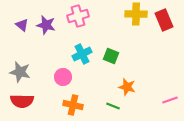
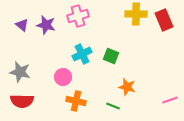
orange cross: moved 3 px right, 4 px up
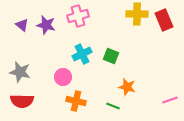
yellow cross: moved 1 px right
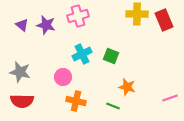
pink line: moved 2 px up
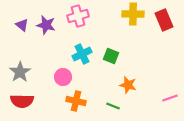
yellow cross: moved 4 px left
gray star: rotated 25 degrees clockwise
orange star: moved 1 px right, 2 px up
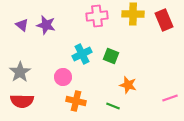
pink cross: moved 19 px right; rotated 10 degrees clockwise
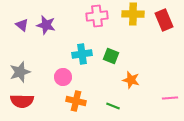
cyan cross: rotated 18 degrees clockwise
gray star: rotated 15 degrees clockwise
orange star: moved 3 px right, 5 px up
pink line: rotated 14 degrees clockwise
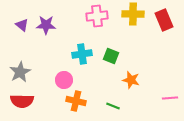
purple star: rotated 12 degrees counterclockwise
gray star: rotated 10 degrees counterclockwise
pink circle: moved 1 px right, 3 px down
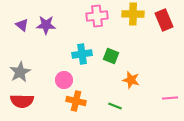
green line: moved 2 px right
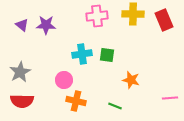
green square: moved 4 px left, 1 px up; rotated 14 degrees counterclockwise
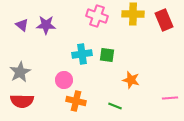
pink cross: rotated 25 degrees clockwise
